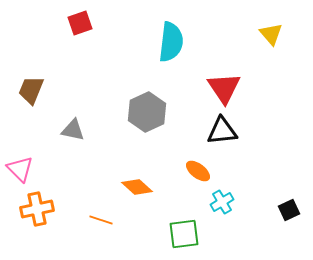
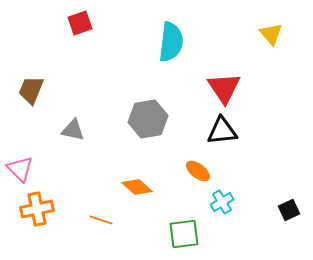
gray hexagon: moved 1 px right, 7 px down; rotated 15 degrees clockwise
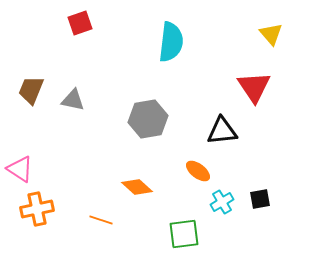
red triangle: moved 30 px right, 1 px up
gray triangle: moved 30 px up
pink triangle: rotated 12 degrees counterclockwise
black square: moved 29 px left, 11 px up; rotated 15 degrees clockwise
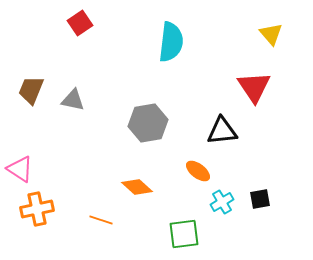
red square: rotated 15 degrees counterclockwise
gray hexagon: moved 4 px down
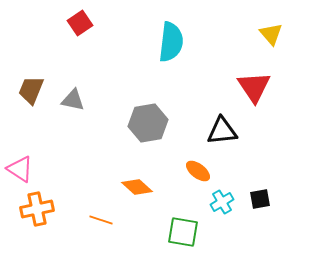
green square: moved 1 px left, 2 px up; rotated 16 degrees clockwise
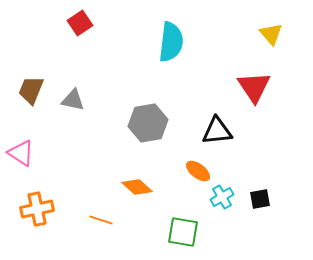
black triangle: moved 5 px left
pink triangle: moved 1 px right, 16 px up
cyan cross: moved 5 px up
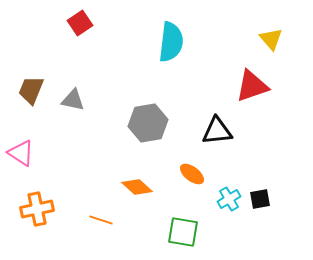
yellow triangle: moved 5 px down
red triangle: moved 2 px left, 1 px up; rotated 45 degrees clockwise
orange ellipse: moved 6 px left, 3 px down
cyan cross: moved 7 px right, 2 px down
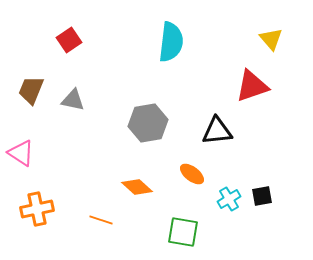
red square: moved 11 px left, 17 px down
black square: moved 2 px right, 3 px up
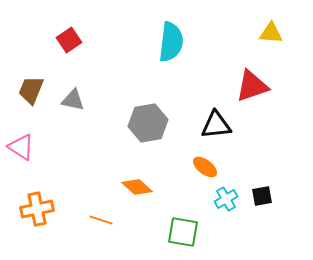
yellow triangle: moved 6 px up; rotated 45 degrees counterclockwise
black triangle: moved 1 px left, 6 px up
pink triangle: moved 6 px up
orange ellipse: moved 13 px right, 7 px up
cyan cross: moved 3 px left
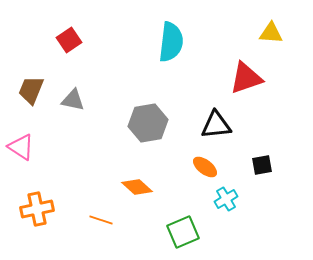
red triangle: moved 6 px left, 8 px up
black square: moved 31 px up
green square: rotated 32 degrees counterclockwise
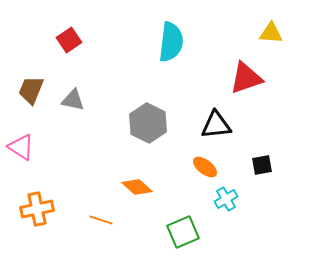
gray hexagon: rotated 24 degrees counterclockwise
